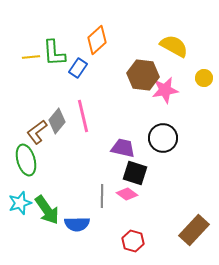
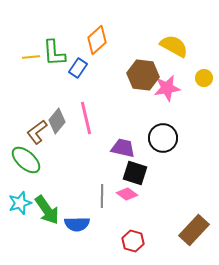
pink star: moved 2 px right, 2 px up
pink line: moved 3 px right, 2 px down
green ellipse: rotated 32 degrees counterclockwise
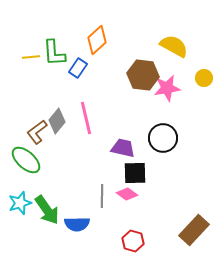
black square: rotated 20 degrees counterclockwise
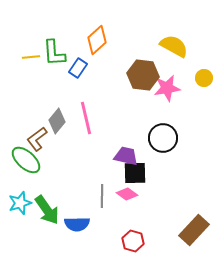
brown L-shape: moved 7 px down
purple trapezoid: moved 3 px right, 8 px down
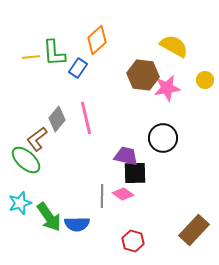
yellow circle: moved 1 px right, 2 px down
gray diamond: moved 2 px up
pink diamond: moved 4 px left
green arrow: moved 2 px right, 7 px down
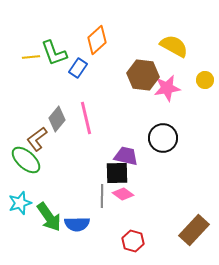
green L-shape: rotated 16 degrees counterclockwise
black square: moved 18 px left
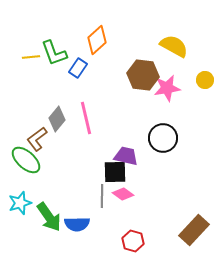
black square: moved 2 px left, 1 px up
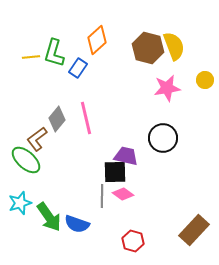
yellow semicircle: rotated 40 degrees clockwise
green L-shape: rotated 36 degrees clockwise
brown hexagon: moved 5 px right, 27 px up; rotated 8 degrees clockwise
blue semicircle: rotated 20 degrees clockwise
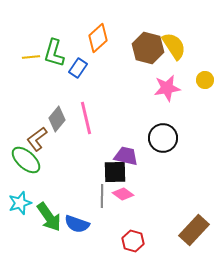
orange diamond: moved 1 px right, 2 px up
yellow semicircle: rotated 12 degrees counterclockwise
